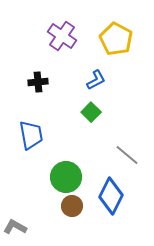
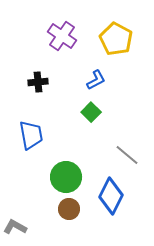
brown circle: moved 3 px left, 3 px down
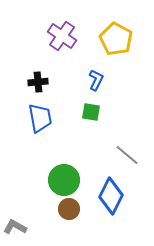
blue L-shape: rotated 35 degrees counterclockwise
green square: rotated 36 degrees counterclockwise
blue trapezoid: moved 9 px right, 17 px up
green circle: moved 2 px left, 3 px down
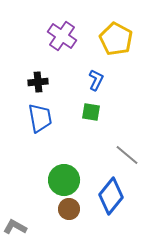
blue diamond: rotated 12 degrees clockwise
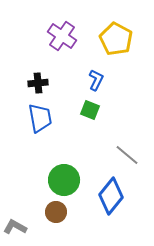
black cross: moved 1 px down
green square: moved 1 px left, 2 px up; rotated 12 degrees clockwise
brown circle: moved 13 px left, 3 px down
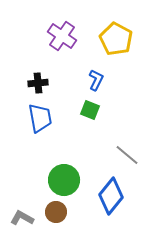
gray L-shape: moved 7 px right, 9 px up
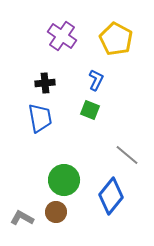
black cross: moved 7 px right
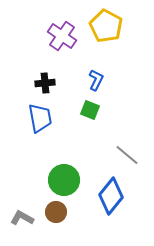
yellow pentagon: moved 10 px left, 13 px up
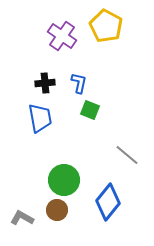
blue L-shape: moved 17 px left, 3 px down; rotated 15 degrees counterclockwise
blue diamond: moved 3 px left, 6 px down
brown circle: moved 1 px right, 2 px up
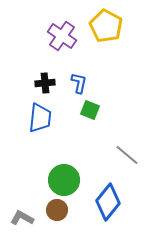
blue trapezoid: rotated 16 degrees clockwise
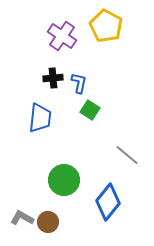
black cross: moved 8 px right, 5 px up
green square: rotated 12 degrees clockwise
brown circle: moved 9 px left, 12 px down
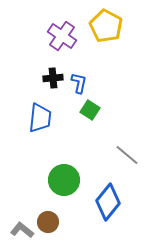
gray L-shape: moved 12 px down; rotated 10 degrees clockwise
